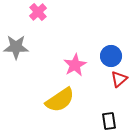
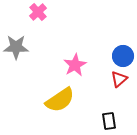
blue circle: moved 12 px right
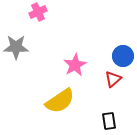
pink cross: rotated 18 degrees clockwise
red triangle: moved 6 px left
yellow semicircle: moved 1 px down
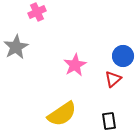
pink cross: moved 1 px left
gray star: rotated 30 degrees counterclockwise
yellow semicircle: moved 2 px right, 13 px down
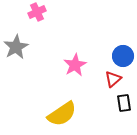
black rectangle: moved 15 px right, 18 px up
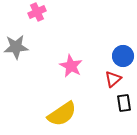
gray star: rotated 25 degrees clockwise
pink star: moved 4 px left, 1 px down; rotated 15 degrees counterclockwise
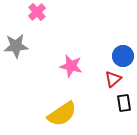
pink cross: rotated 18 degrees counterclockwise
gray star: moved 1 px up
pink star: rotated 15 degrees counterclockwise
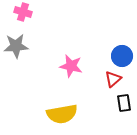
pink cross: moved 14 px left; rotated 30 degrees counterclockwise
blue circle: moved 1 px left
yellow semicircle: rotated 24 degrees clockwise
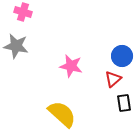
gray star: rotated 15 degrees clockwise
yellow semicircle: rotated 128 degrees counterclockwise
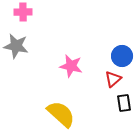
pink cross: rotated 18 degrees counterclockwise
yellow semicircle: moved 1 px left
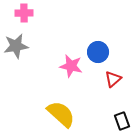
pink cross: moved 1 px right, 1 px down
gray star: rotated 20 degrees counterclockwise
blue circle: moved 24 px left, 4 px up
black rectangle: moved 2 px left, 18 px down; rotated 12 degrees counterclockwise
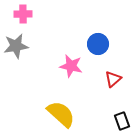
pink cross: moved 1 px left, 1 px down
blue circle: moved 8 px up
